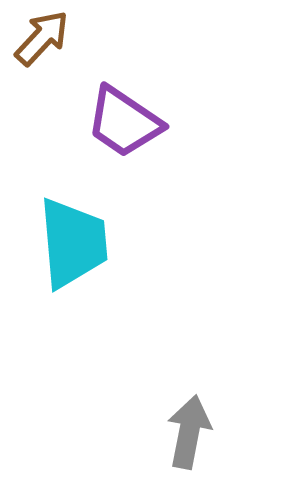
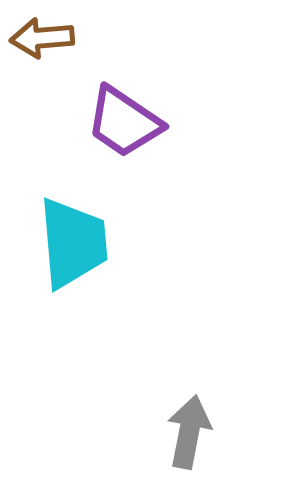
brown arrow: rotated 138 degrees counterclockwise
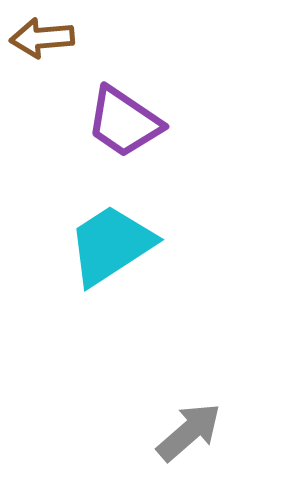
cyan trapezoid: moved 38 px right, 2 px down; rotated 118 degrees counterclockwise
gray arrow: rotated 38 degrees clockwise
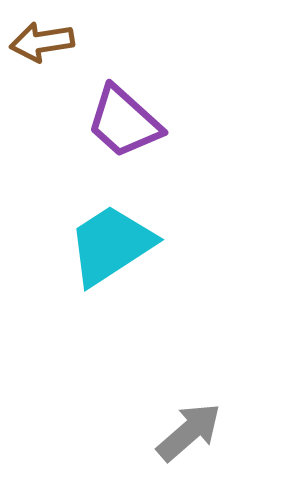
brown arrow: moved 4 px down; rotated 4 degrees counterclockwise
purple trapezoid: rotated 8 degrees clockwise
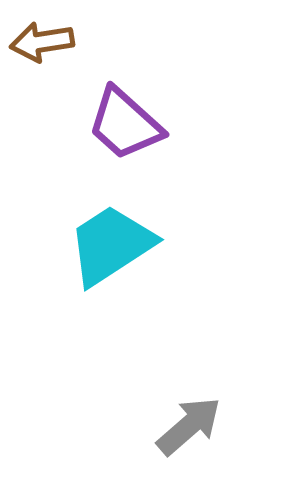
purple trapezoid: moved 1 px right, 2 px down
gray arrow: moved 6 px up
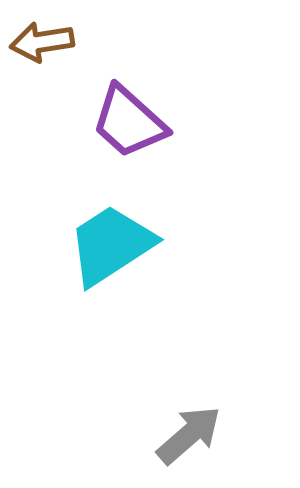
purple trapezoid: moved 4 px right, 2 px up
gray arrow: moved 9 px down
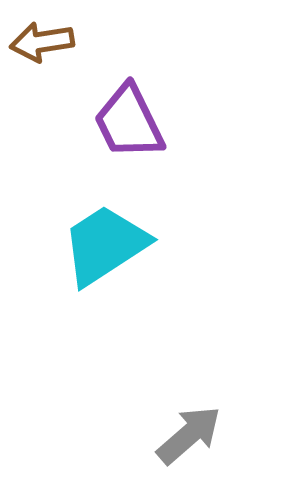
purple trapezoid: rotated 22 degrees clockwise
cyan trapezoid: moved 6 px left
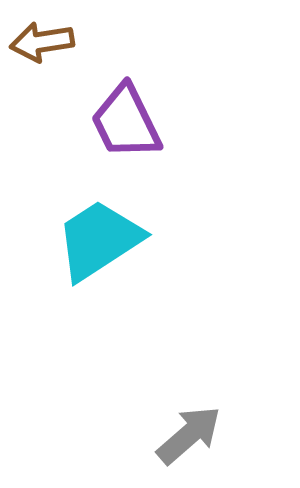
purple trapezoid: moved 3 px left
cyan trapezoid: moved 6 px left, 5 px up
